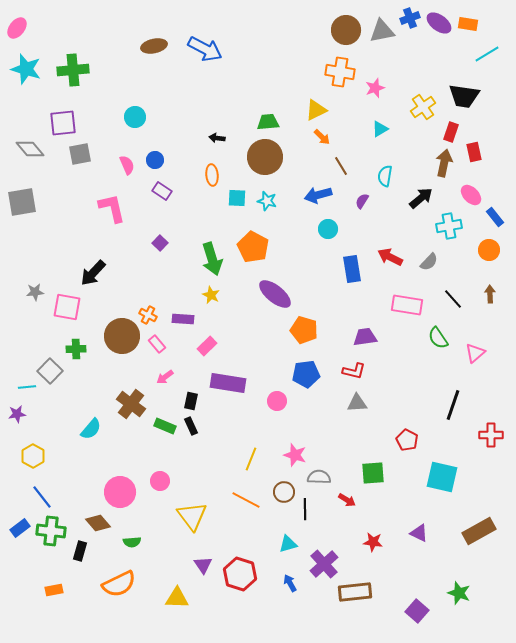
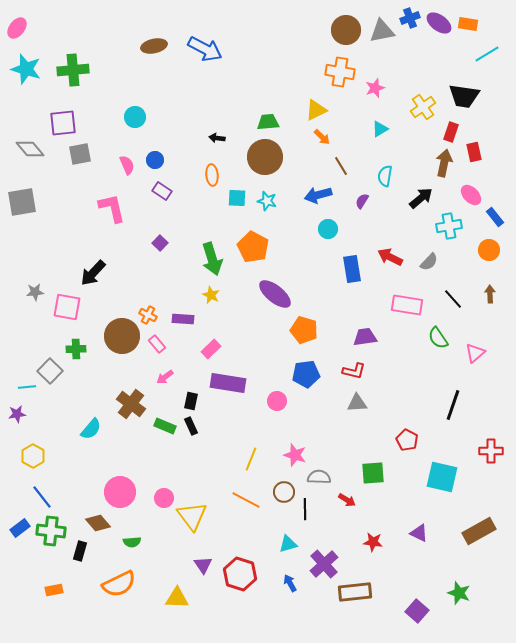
pink rectangle at (207, 346): moved 4 px right, 3 px down
red cross at (491, 435): moved 16 px down
pink circle at (160, 481): moved 4 px right, 17 px down
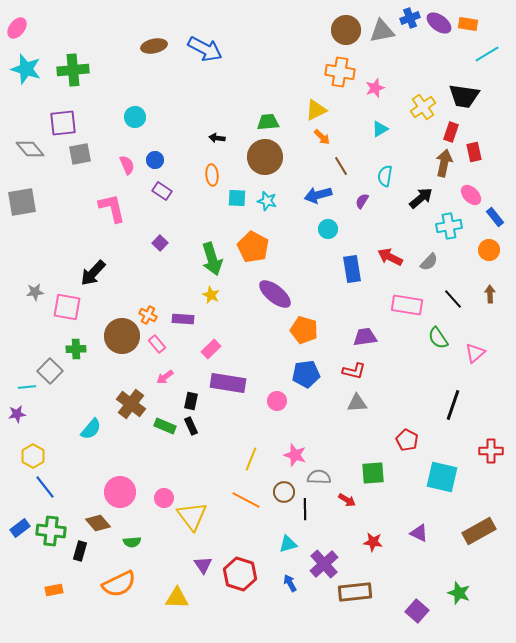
blue line at (42, 497): moved 3 px right, 10 px up
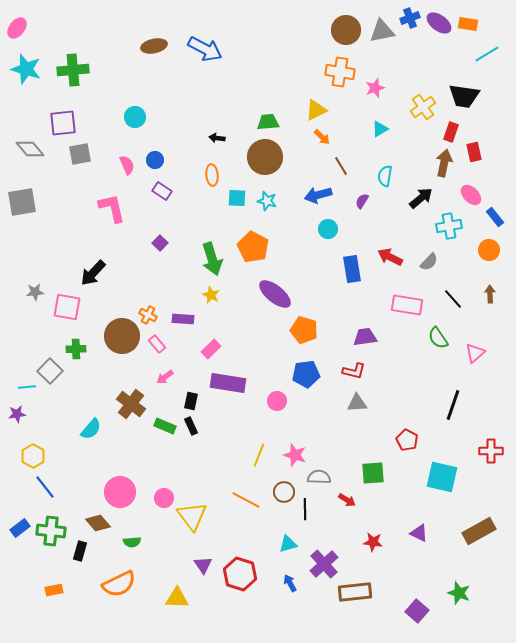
yellow line at (251, 459): moved 8 px right, 4 px up
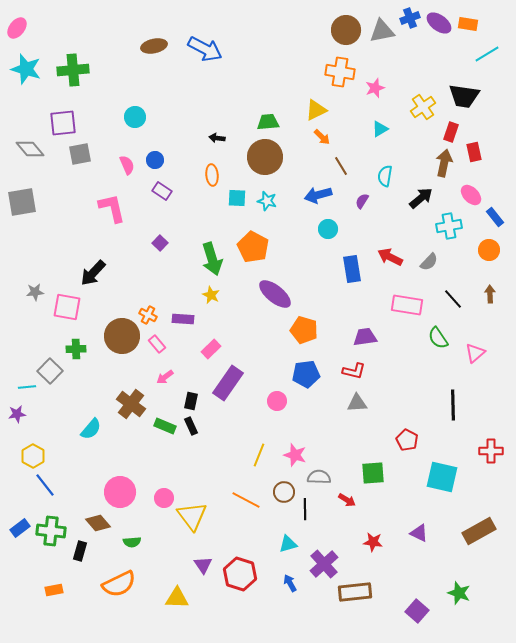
purple rectangle at (228, 383): rotated 64 degrees counterclockwise
black line at (453, 405): rotated 20 degrees counterclockwise
blue line at (45, 487): moved 2 px up
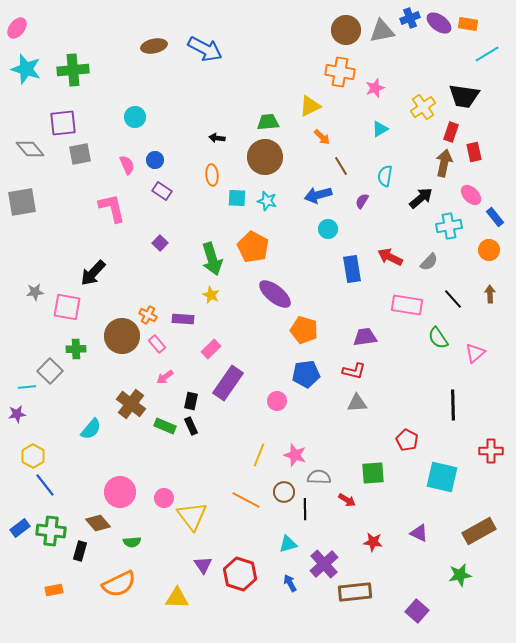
yellow triangle at (316, 110): moved 6 px left, 4 px up
green star at (459, 593): moved 1 px right, 18 px up; rotated 30 degrees counterclockwise
